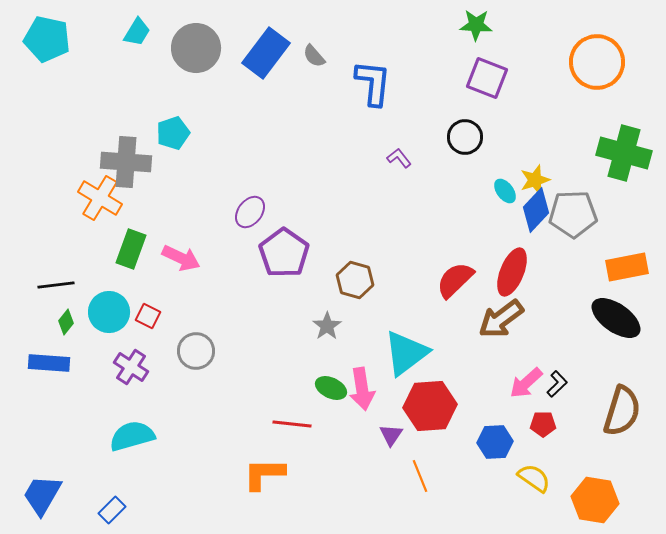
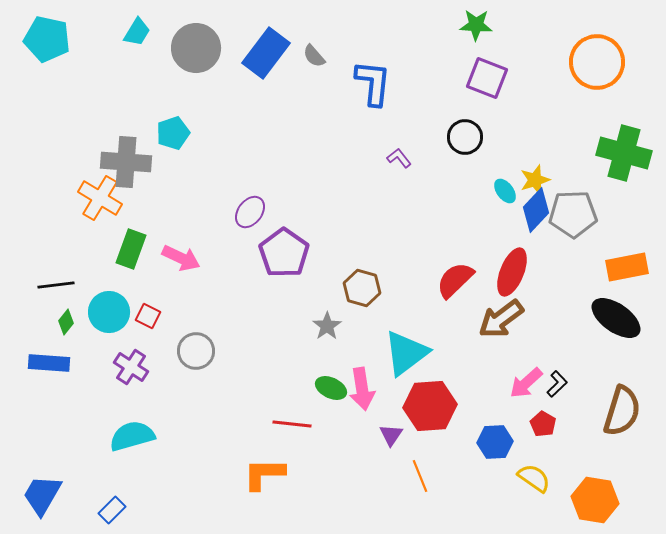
brown hexagon at (355, 280): moved 7 px right, 8 px down
red pentagon at (543, 424): rotated 30 degrees clockwise
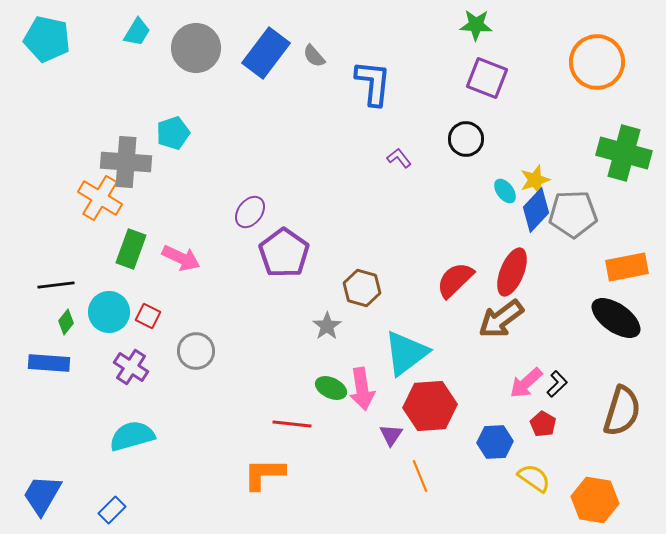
black circle at (465, 137): moved 1 px right, 2 px down
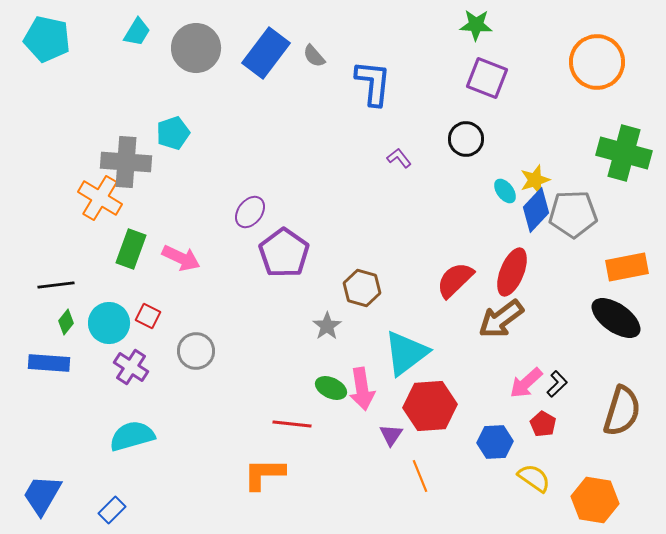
cyan circle at (109, 312): moved 11 px down
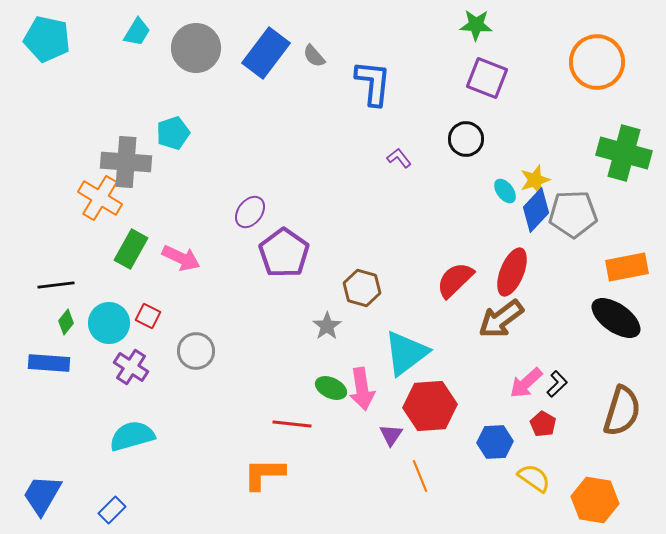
green rectangle at (131, 249): rotated 9 degrees clockwise
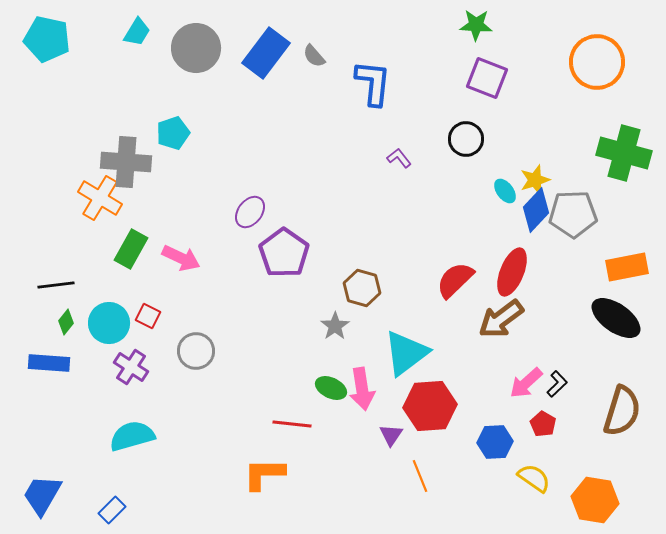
gray star at (327, 326): moved 8 px right
